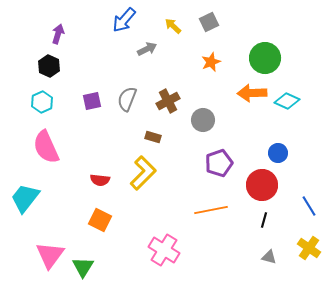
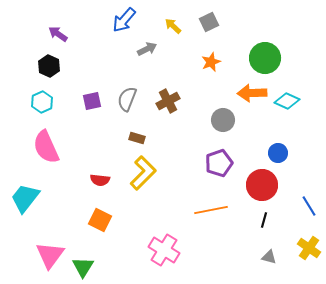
purple arrow: rotated 72 degrees counterclockwise
gray circle: moved 20 px right
brown rectangle: moved 16 px left, 1 px down
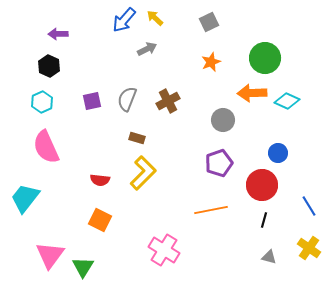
yellow arrow: moved 18 px left, 8 px up
purple arrow: rotated 36 degrees counterclockwise
